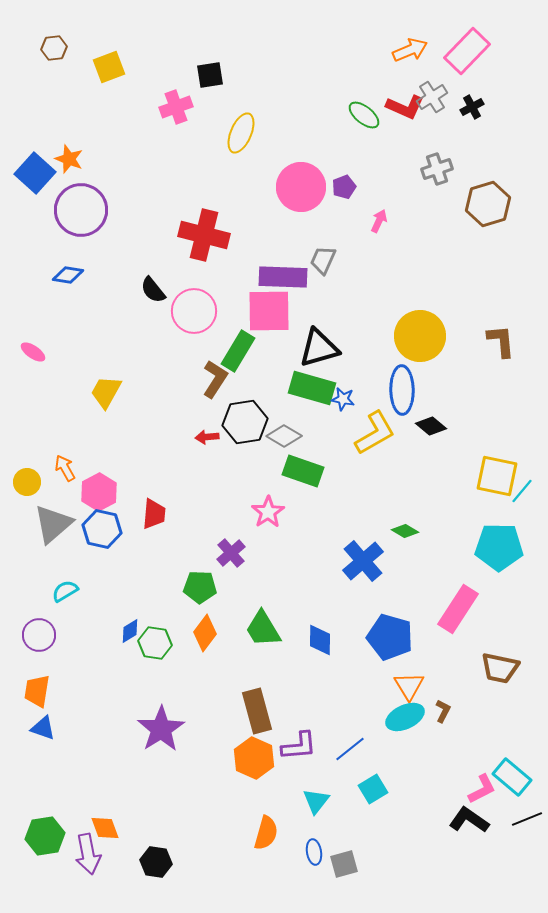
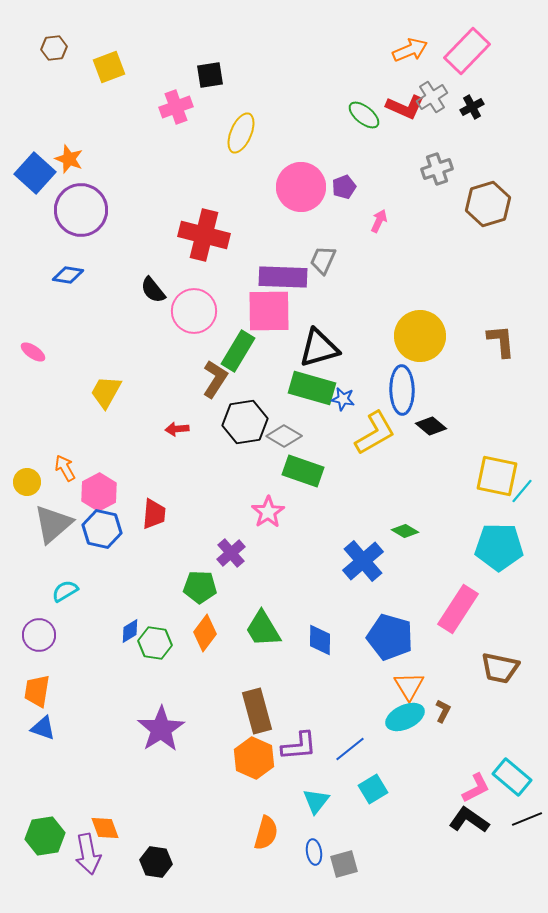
red arrow at (207, 437): moved 30 px left, 8 px up
pink L-shape at (482, 789): moved 6 px left, 1 px up
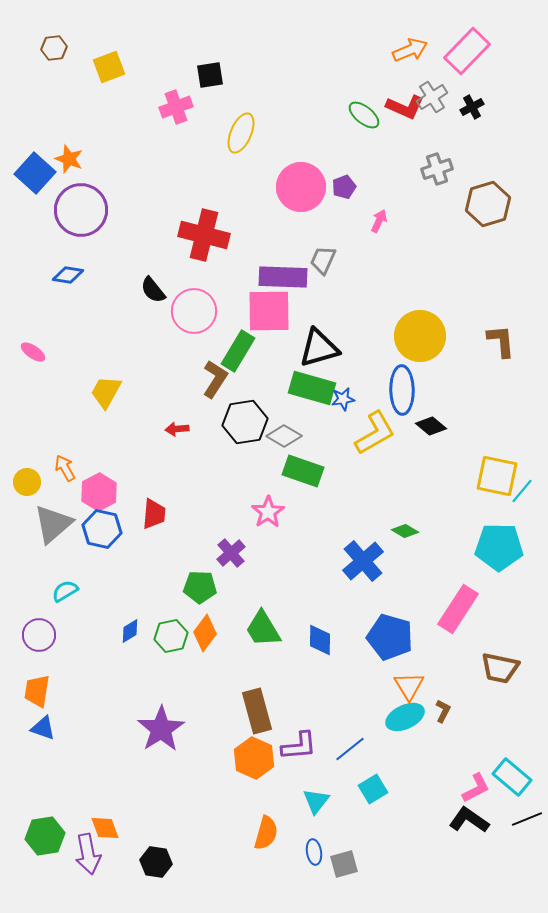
blue star at (343, 399): rotated 20 degrees counterclockwise
green hexagon at (155, 643): moved 16 px right, 7 px up; rotated 20 degrees counterclockwise
